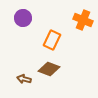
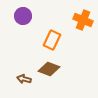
purple circle: moved 2 px up
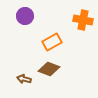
purple circle: moved 2 px right
orange cross: rotated 12 degrees counterclockwise
orange rectangle: moved 2 px down; rotated 36 degrees clockwise
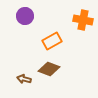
orange rectangle: moved 1 px up
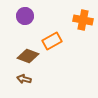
brown diamond: moved 21 px left, 13 px up
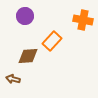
orange rectangle: rotated 18 degrees counterclockwise
brown diamond: rotated 25 degrees counterclockwise
brown arrow: moved 11 px left
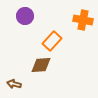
brown diamond: moved 13 px right, 9 px down
brown arrow: moved 1 px right, 5 px down
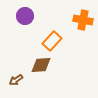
brown arrow: moved 2 px right, 4 px up; rotated 48 degrees counterclockwise
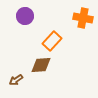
orange cross: moved 2 px up
